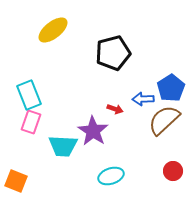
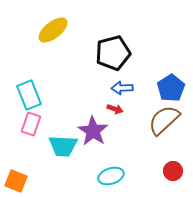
blue arrow: moved 21 px left, 11 px up
pink rectangle: moved 2 px down
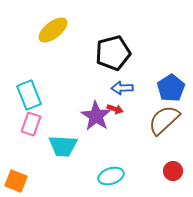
purple star: moved 3 px right, 15 px up
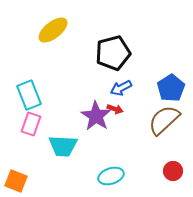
blue arrow: moved 1 px left; rotated 25 degrees counterclockwise
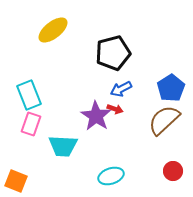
blue arrow: moved 1 px down
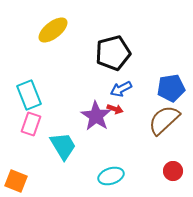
blue pentagon: rotated 24 degrees clockwise
cyan trapezoid: rotated 124 degrees counterclockwise
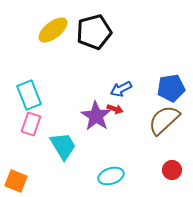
black pentagon: moved 19 px left, 21 px up
red circle: moved 1 px left, 1 px up
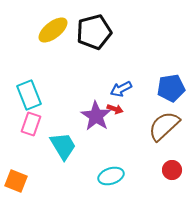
brown semicircle: moved 6 px down
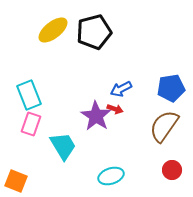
brown semicircle: rotated 12 degrees counterclockwise
